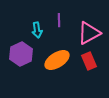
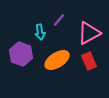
purple line: rotated 40 degrees clockwise
cyan arrow: moved 3 px right, 2 px down
purple hexagon: rotated 15 degrees counterclockwise
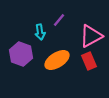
pink triangle: moved 2 px right, 3 px down
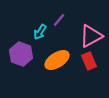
cyan arrow: rotated 42 degrees clockwise
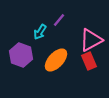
pink triangle: moved 4 px down
purple hexagon: moved 1 px down
orange ellipse: moved 1 px left; rotated 15 degrees counterclockwise
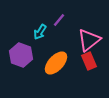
pink triangle: moved 2 px left; rotated 10 degrees counterclockwise
orange ellipse: moved 3 px down
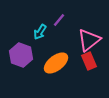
orange ellipse: rotated 10 degrees clockwise
